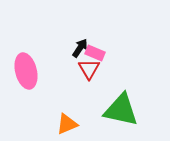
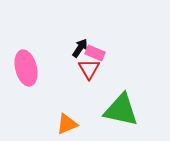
pink ellipse: moved 3 px up
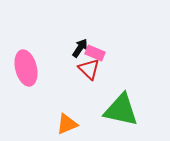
red triangle: rotated 15 degrees counterclockwise
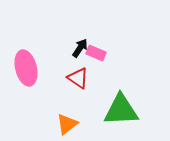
pink rectangle: moved 1 px right
red triangle: moved 11 px left, 9 px down; rotated 10 degrees counterclockwise
green triangle: rotated 15 degrees counterclockwise
orange triangle: rotated 15 degrees counterclockwise
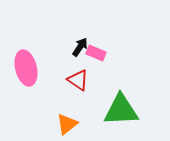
black arrow: moved 1 px up
red triangle: moved 2 px down
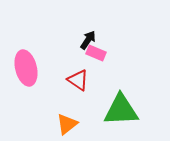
black arrow: moved 8 px right, 7 px up
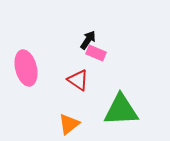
orange triangle: moved 2 px right
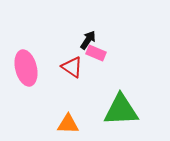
red triangle: moved 6 px left, 13 px up
orange triangle: moved 1 px left; rotated 40 degrees clockwise
